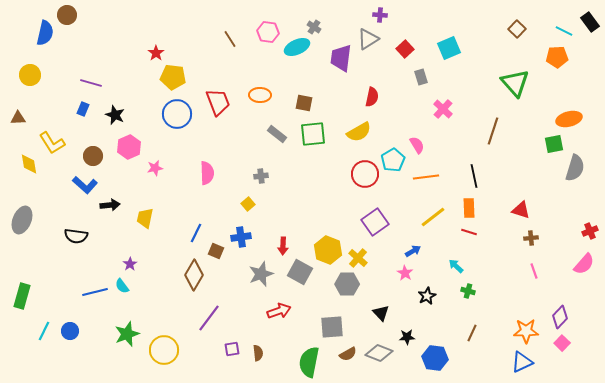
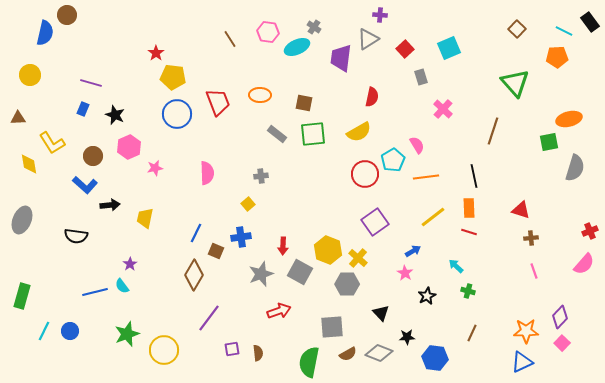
green square at (554, 144): moved 5 px left, 2 px up
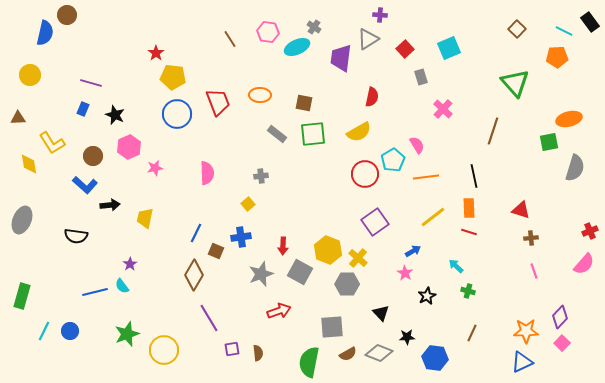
purple line at (209, 318): rotated 68 degrees counterclockwise
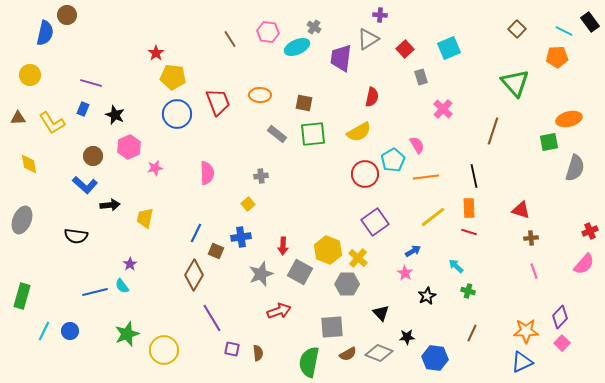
yellow L-shape at (52, 143): moved 20 px up
purple line at (209, 318): moved 3 px right
purple square at (232, 349): rotated 21 degrees clockwise
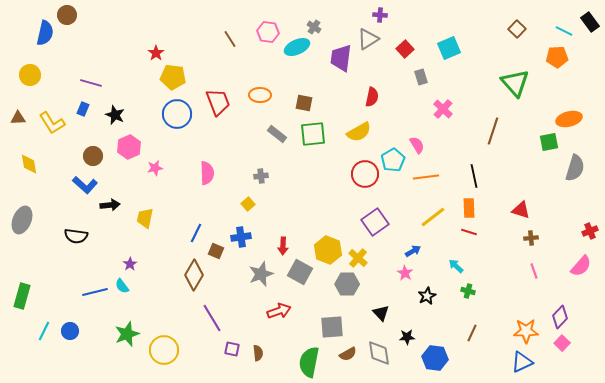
pink semicircle at (584, 264): moved 3 px left, 2 px down
gray diamond at (379, 353): rotated 60 degrees clockwise
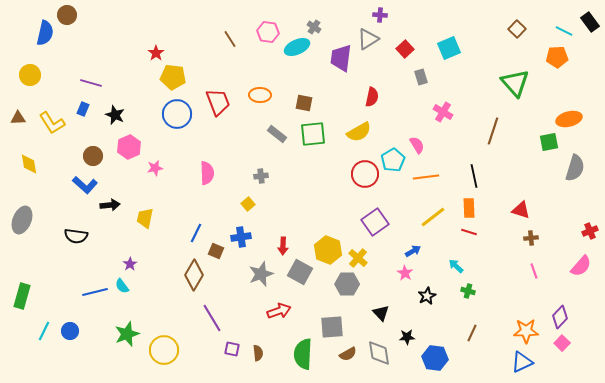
pink cross at (443, 109): moved 3 px down; rotated 12 degrees counterclockwise
green semicircle at (309, 362): moved 6 px left, 8 px up; rotated 8 degrees counterclockwise
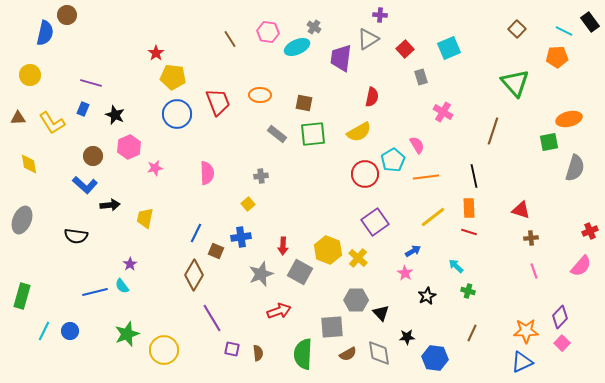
gray hexagon at (347, 284): moved 9 px right, 16 px down
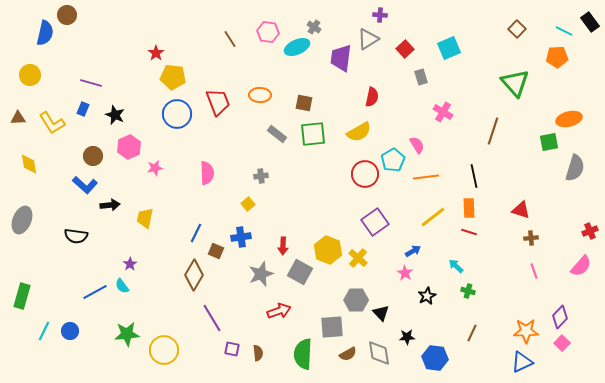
blue line at (95, 292): rotated 15 degrees counterclockwise
green star at (127, 334): rotated 15 degrees clockwise
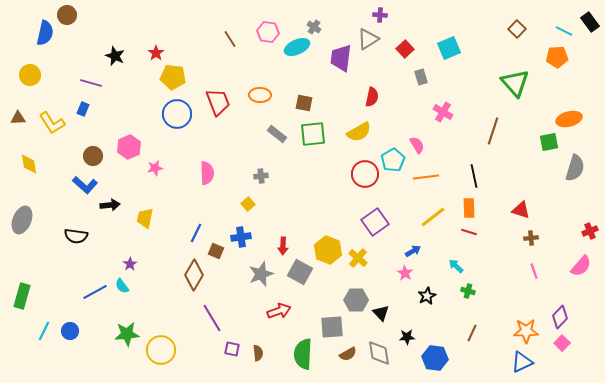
black star at (115, 115): moved 59 px up
yellow circle at (164, 350): moved 3 px left
